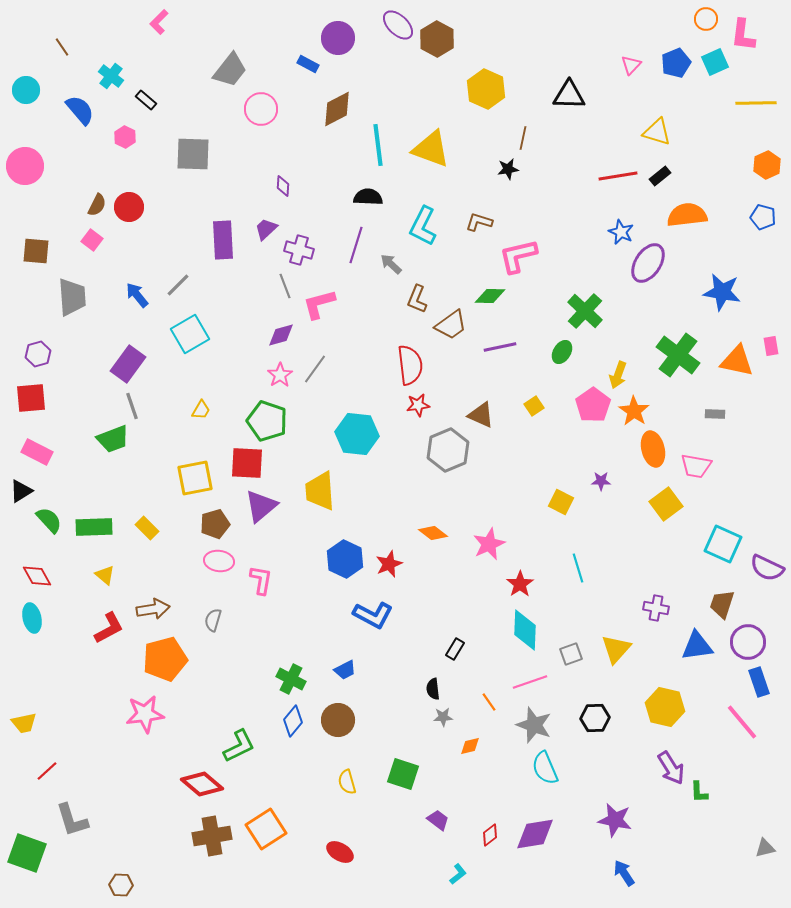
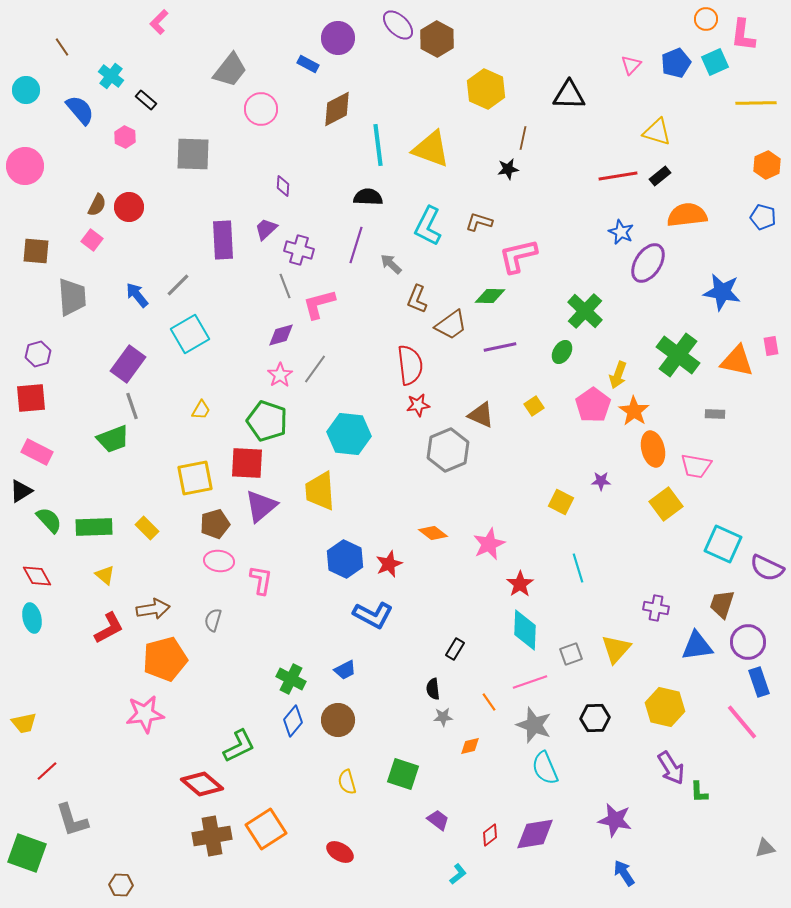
cyan L-shape at (423, 226): moved 5 px right
cyan hexagon at (357, 434): moved 8 px left
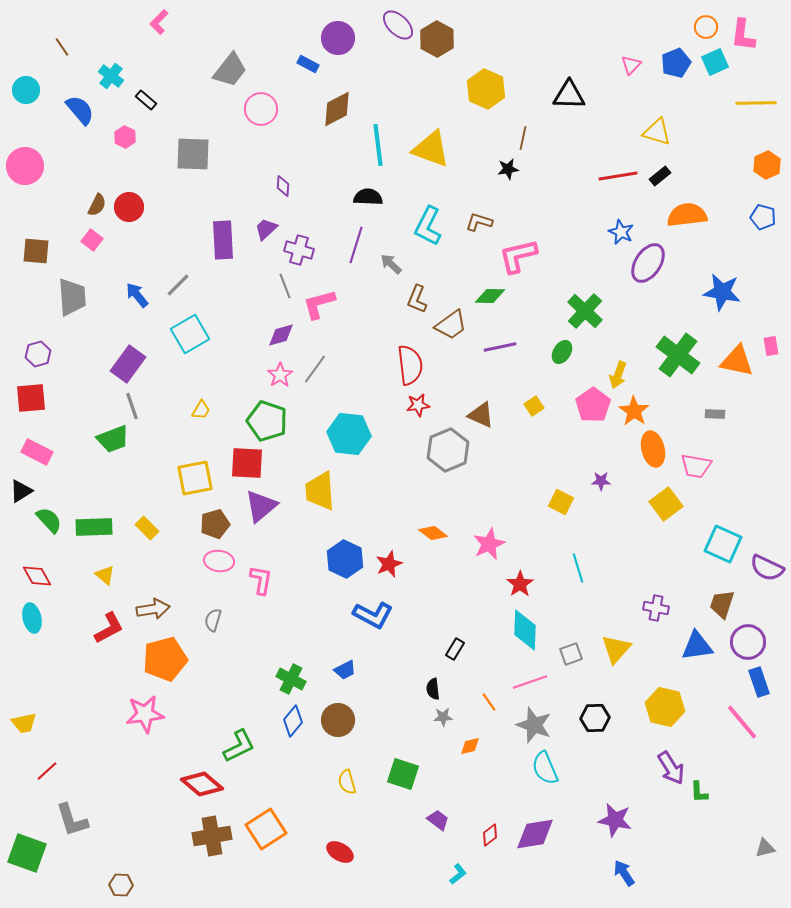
orange circle at (706, 19): moved 8 px down
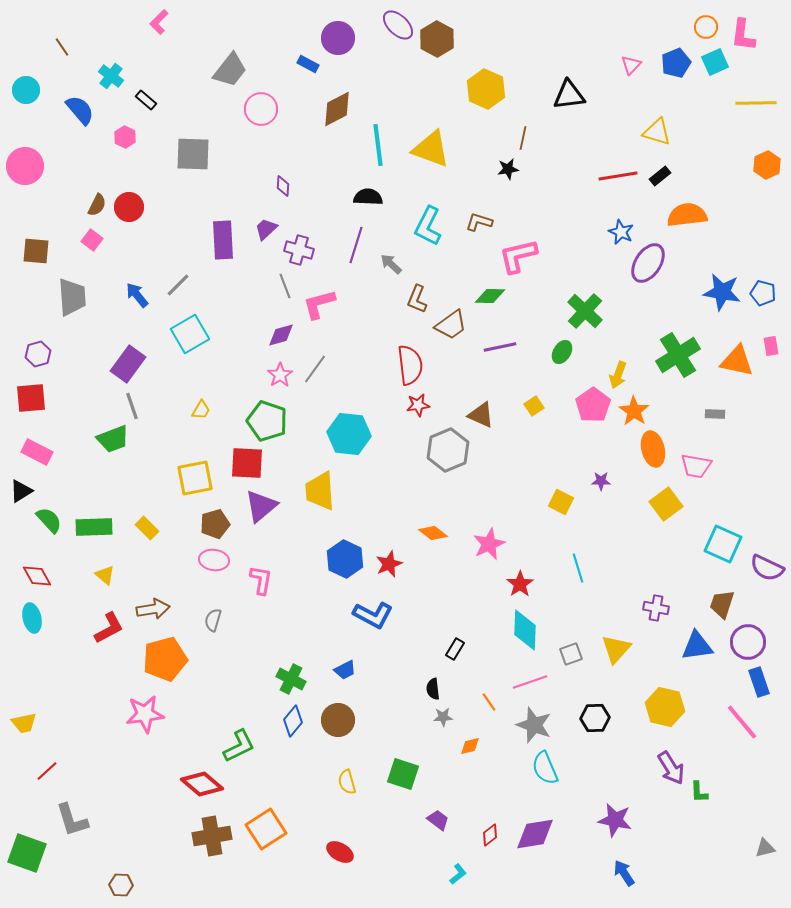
black triangle at (569, 95): rotated 8 degrees counterclockwise
blue pentagon at (763, 217): moved 76 px down
green cross at (678, 355): rotated 21 degrees clockwise
pink ellipse at (219, 561): moved 5 px left, 1 px up
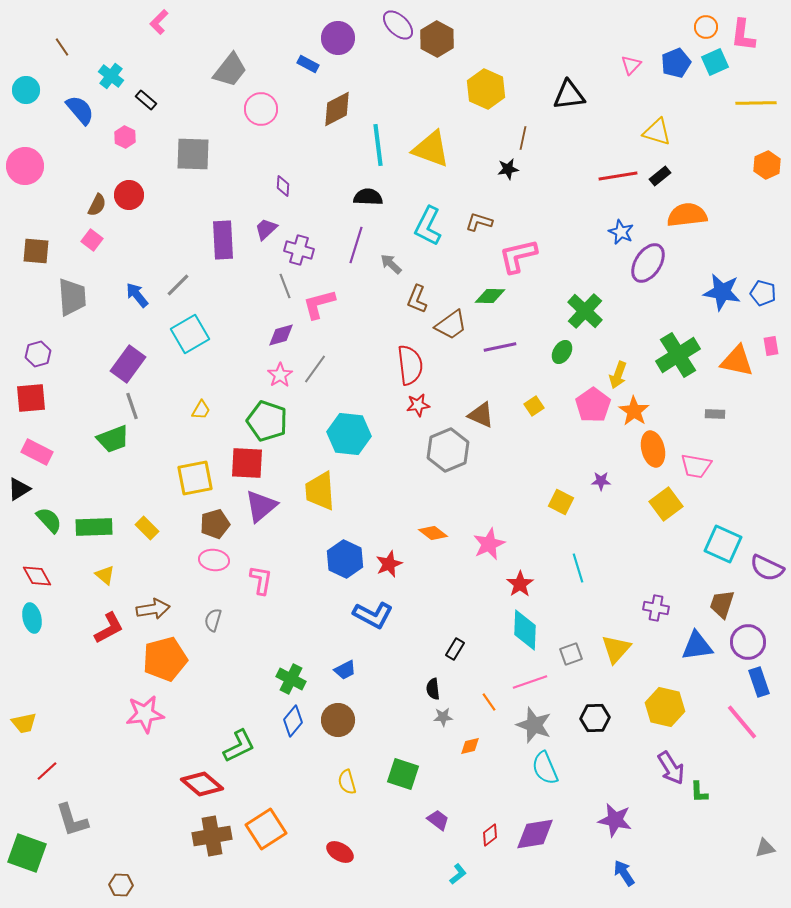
red circle at (129, 207): moved 12 px up
black triangle at (21, 491): moved 2 px left, 2 px up
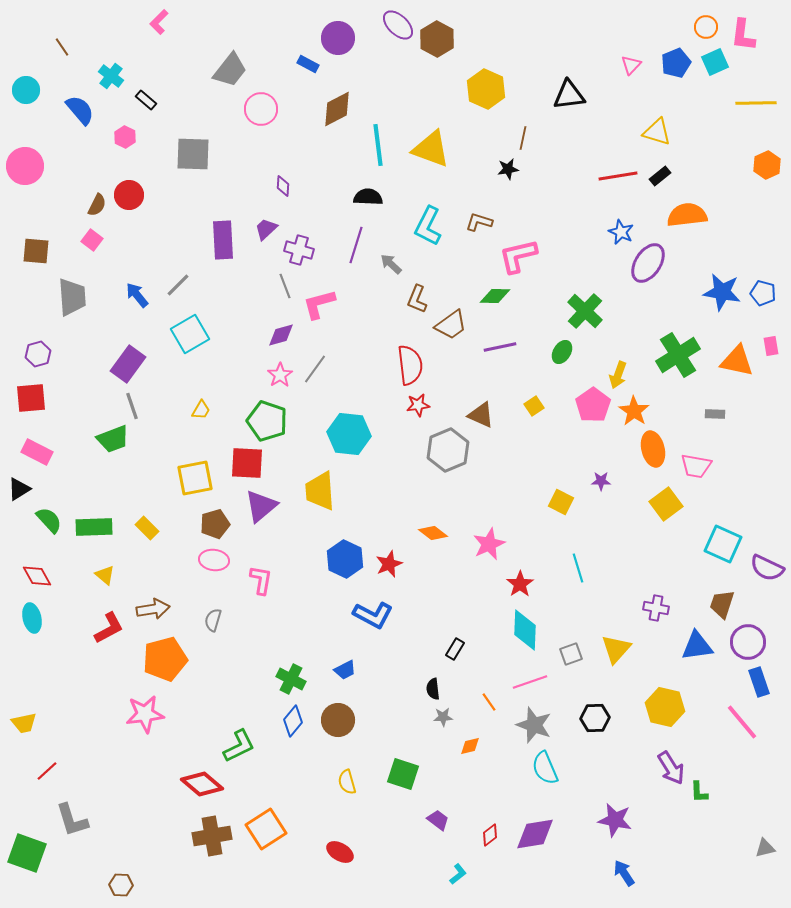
green diamond at (490, 296): moved 5 px right
